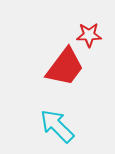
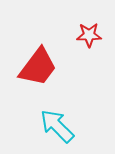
red trapezoid: moved 27 px left
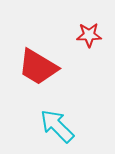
red trapezoid: rotated 84 degrees clockwise
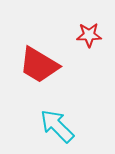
red trapezoid: moved 1 px right, 2 px up
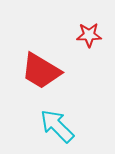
red trapezoid: moved 2 px right, 6 px down
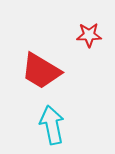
cyan arrow: moved 5 px left, 1 px up; rotated 33 degrees clockwise
